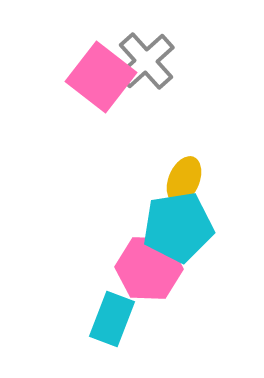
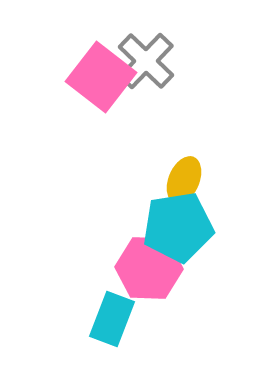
gray cross: rotated 4 degrees counterclockwise
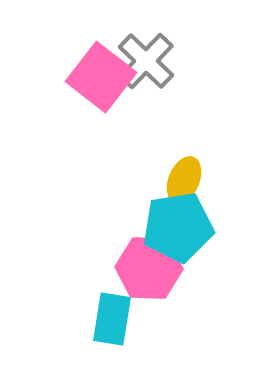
cyan rectangle: rotated 12 degrees counterclockwise
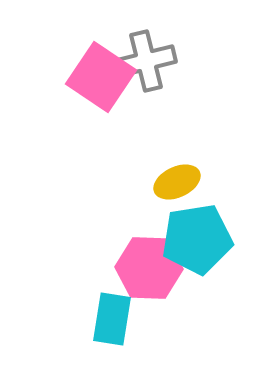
gray cross: rotated 32 degrees clockwise
pink square: rotated 4 degrees counterclockwise
yellow ellipse: moved 7 px left, 2 px down; rotated 42 degrees clockwise
cyan pentagon: moved 19 px right, 12 px down
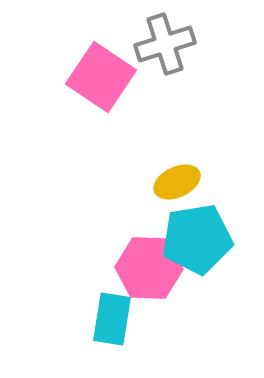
gray cross: moved 19 px right, 17 px up; rotated 4 degrees counterclockwise
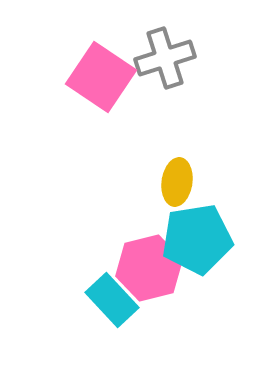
gray cross: moved 14 px down
yellow ellipse: rotated 57 degrees counterclockwise
pink hexagon: rotated 16 degrees counterclockwise
cyan rectangle: moved 19 px up; rotated 52 degrees counterclockwise
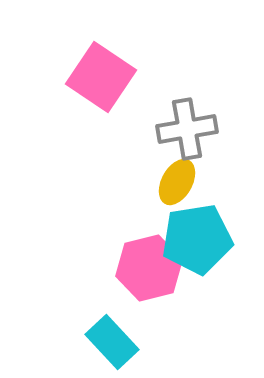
gray cross: moved 22 px right, 71 px down; rotated 8 degrees clockwise
yellow ellipse: rotated 21 degrees clockwise
cyan rectangle: moved 42 px down
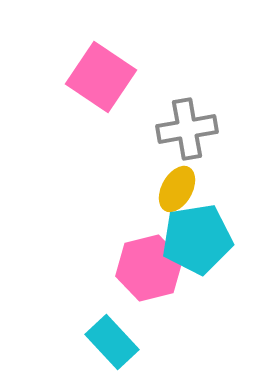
yellow ellipse: moved 7 px down
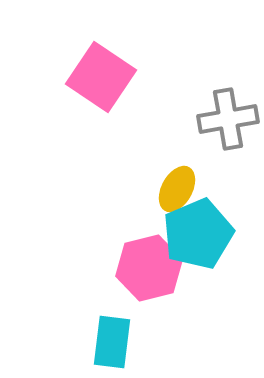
gray cross: moved 41 px right, 10 px up
cyan pentagon: moved 1 px right, 5 px up; rotated 14 degrees counterclockwise
cyan rectangle: rotated 50 degrees clockwise
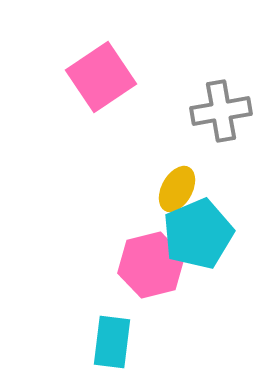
pink square: rotated 22 degrees clockwise
gray cross: moved 7 px left, 8 px up
pink hexagon: moved 2 px right, 3 px up
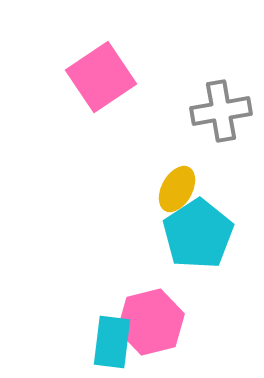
cyan pentagon: rotated 10 degrees counterclockwise
pink hexagon: moved 57 px down
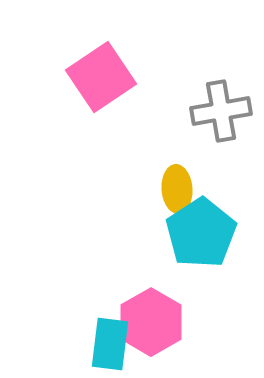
yellow ellipse: rotated 33 degrees counterclockwise
cyan pentagon: moved 3 px right, 1 px up
pink hexagon: rotated 16 degrees counterclockwise
cyan rectangle: moved 2 px left, 2 px down
